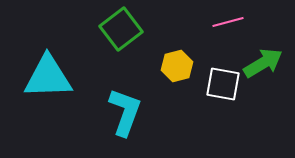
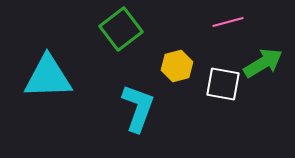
cyan L-shape: moved 13 px right, 4 px up
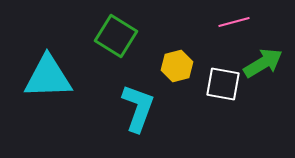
pink line: moved 6 px right
green square: moved 5 px left, 7 px down; rotated 21 degrees counterclockwise
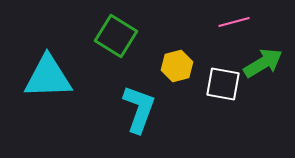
cyan L-shape: moved 1 px right, 1 px down
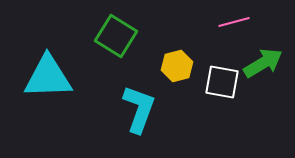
white square: moved 1 px left, 2 px up
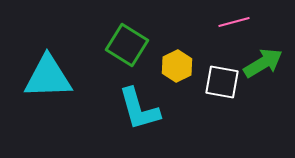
green square: moved 11 px right, 9 px down
yellow hexagon: rotated 12 degrees counterclockwise
cyan L-shape: rotated 144 degrees clockwise
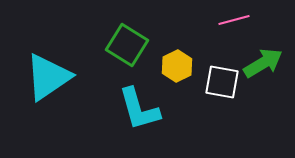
pink line: moved 2 px up
cyan triangle: rotated 32 degrees counterclockwise
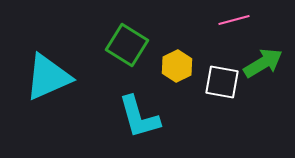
cyan triangle: rotated 10 degrees clockwise
cyan L-shape: moved 8 px down
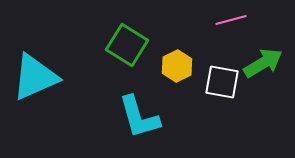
pink line: moved 3 px left
cyan triangle: moved 13 px left
